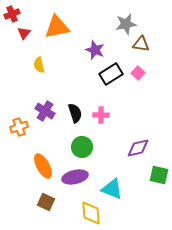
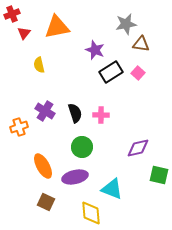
black rectangle: moved 2 px up
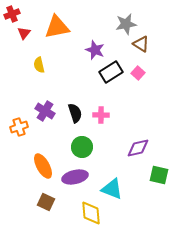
brown triangle: rotated 24 degrees clockwise
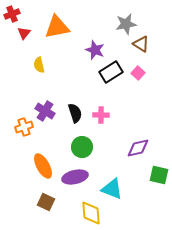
orange cross: moved 5 px right
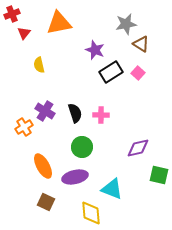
orange triangle: moved 2 px right, 4 px up
orange cross: rotated 12 degrees counterclockwise
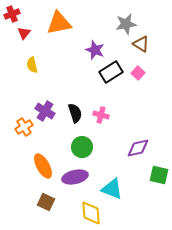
yellow semicircle: moved 7 px left
pink cross: rotated 14 degrees clockwise
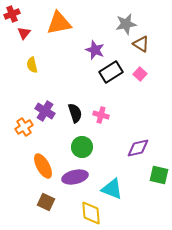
pink square: moved 2 px right, 1 px down
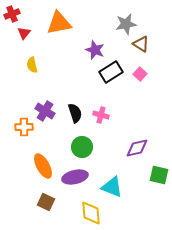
orange cross: rotated 30 degrees clockwise
purple diamond: moved 1 px left
cyan triangle: moved 2 px up
